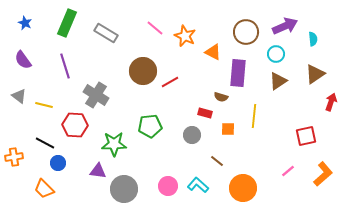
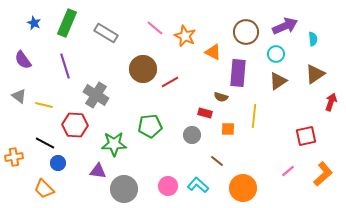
blue star at (25, 23): moved 9 px right
brown circle at (143, 71): moved 2 px up
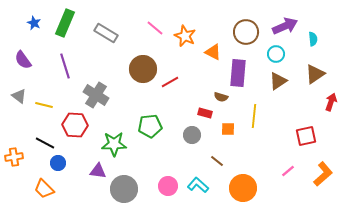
green rectangle at (67, 23): moved 2 px left
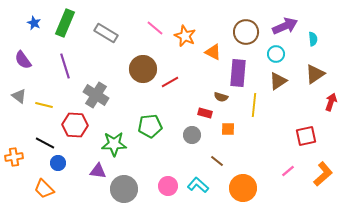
yellow line at (254, 116): moved 11 px up
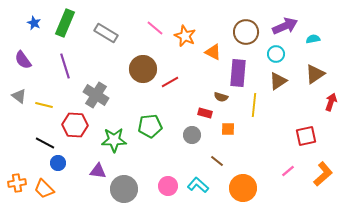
cyan semicircle at (313, 39): rotated 96 degrees counterclockwise
green star at (114, 144): moved 4 px up
orange cross at (14, 157): moved 3 px right, 26 px down
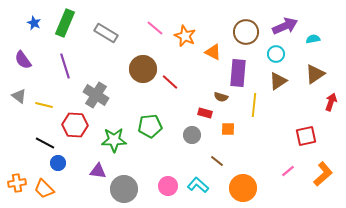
red line at (170, 82): rotated 72 degrees clockwise
